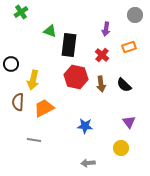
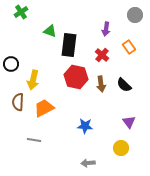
orange rectangle: rotated 72 degrees clockwise
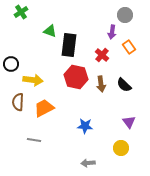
gray circle: moved 10 px left
purple arrow: moved 6 px right, 3 px down
yellow arrow: rotated 96 degrees counterclockwise
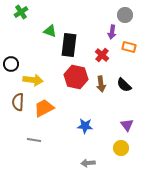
orange rectangle: rotated 40 degrees counterclockwise
purple triangle: moved 2 px left, 3 px down
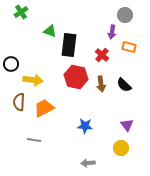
brown semicircle: moved 1 px right
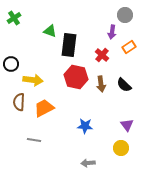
green cross: moved 7 px left, 6 px down
orange rectangle: rotated 48 degrees counterclockwise
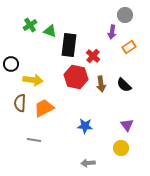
green cross: moved 16 px right, 7 px down
red cross: moved 9 px left, 1 px down
brown semicircle: moved 1 px right, 1 px down
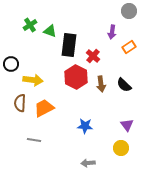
gray circle: moved 4 px right, 4 px up
red hexagon: rotated 15 degrees clockwise
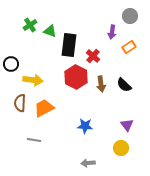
gray circle: moved 1 px right, 5 px down
